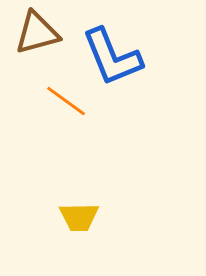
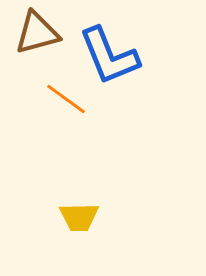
blue L-shape: moved 3 px left, 1 px up
orange line: moved 2 px up
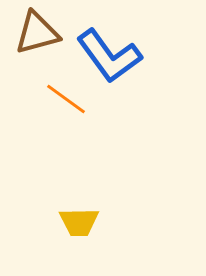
blue L-shape: rotated 14 degrees counterclockwise
yellow trapezoid: moved 5 px down
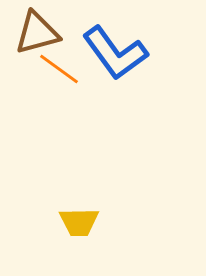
blue L-shape: moved 6 px right, 3 px up
orange line: moved 7 px left, 30 px up
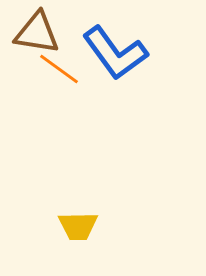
brown triangle: rotated 24 degrees clockwise
yellow trapezoid: moved 1 px left, 4 px down
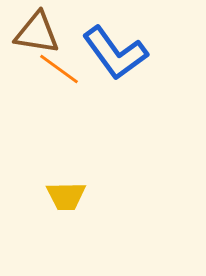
yellow trapezoid: moved 12 px left, 30 px up
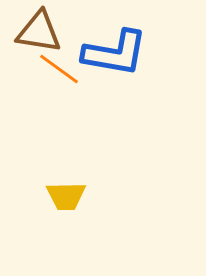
brown triangle: moved 2 px right, 1 px up
blue L-shape: rotated 44 degrees counterclockwise
